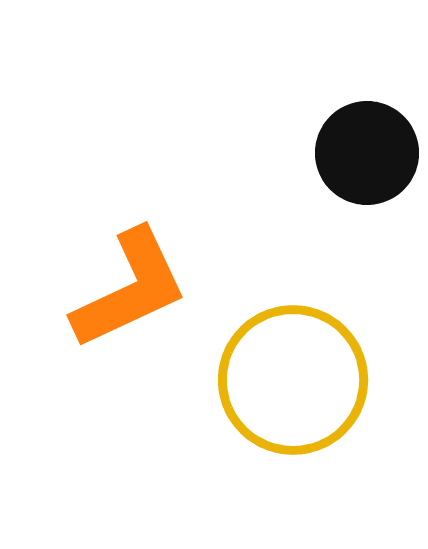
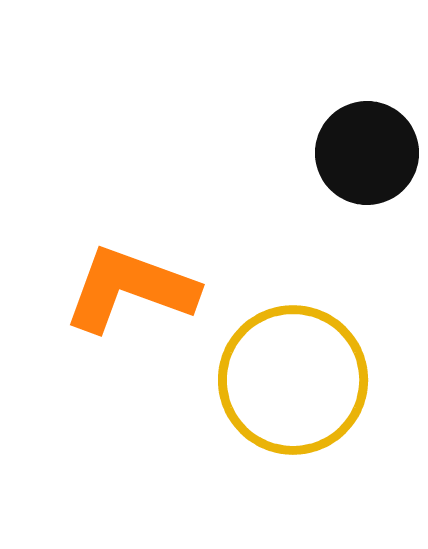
orange L-shape: rotated 135 degrees counterclockwise
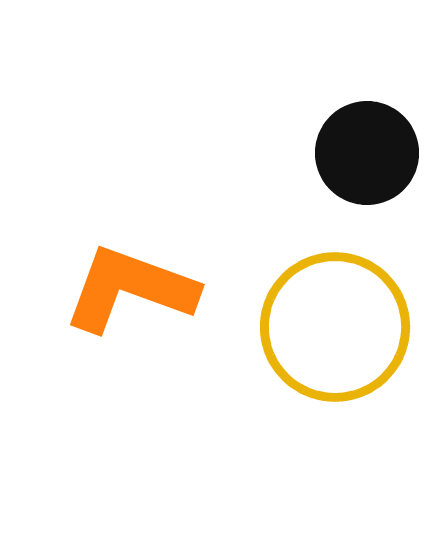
yellow circle: moved 42 px right, 53 px up
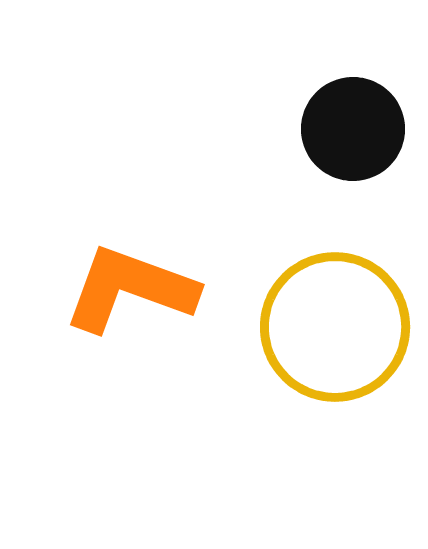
black circle: moved 14 px left, 24 px up
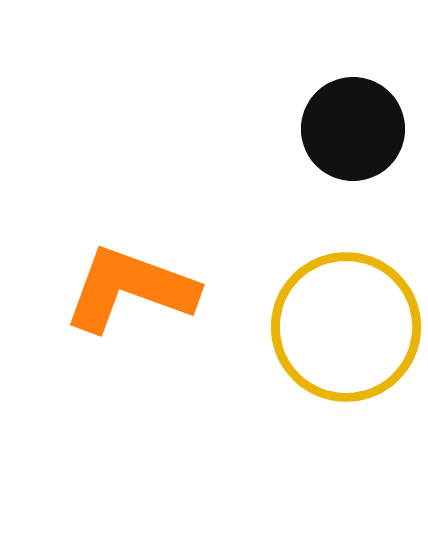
yellow circle: moved 11 px right
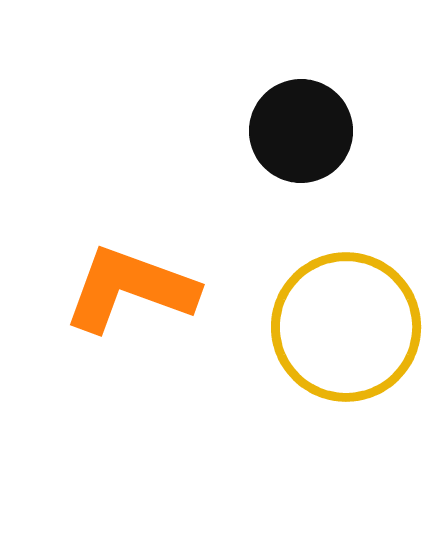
black circle: moved 52 px left, 2 px down
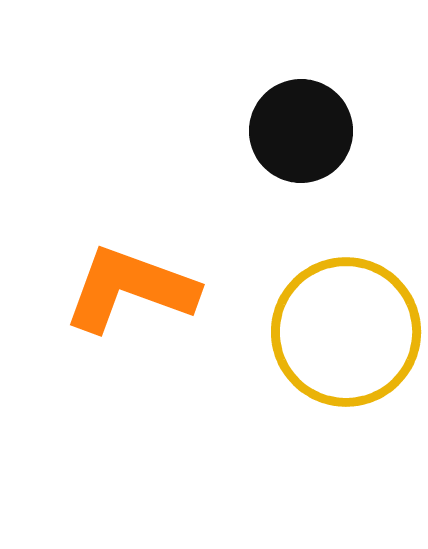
yellow circle: moved 5 px down
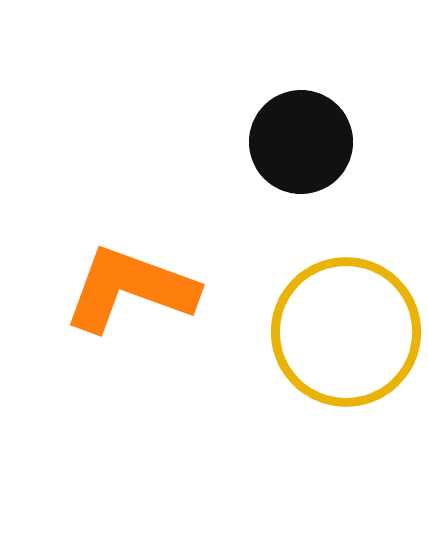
black circle: moved 11 px down
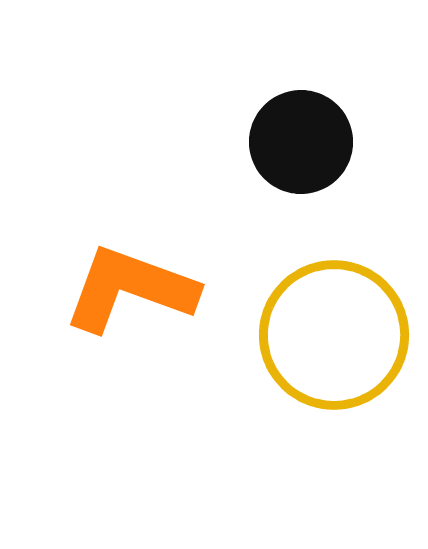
yellow circle: moved 12 px left, 3 px down
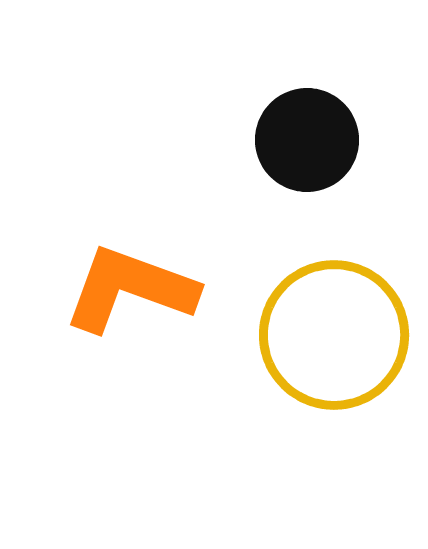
black circle: moved 6 px right, 2 px up
